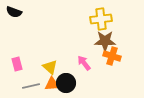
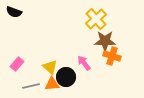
yellow cross: moved 5 px left; rotated 35 degrees counterclockwise
pink rectangle: rotated 56 degrees clockwise
black circle: moved 6 px up
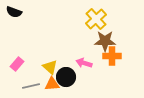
orange cross: rotated 18 degrees counterclockwise
pink arrow: rotated 35 degrees counterclockwise
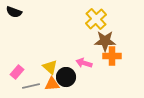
pink rectangle: moved 8 px down
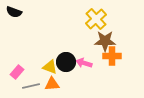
yellow triangle: rotated 21 degrees counterclockwise
black circle: moved 15 px up
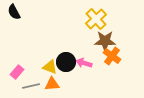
black semicircle: rotated 42 degrees clockwise
orange cross: rotated 36 degrees clockwise
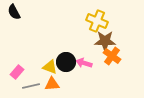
yellow cross: moved 1 px right, 2 px down; rotated 25 degrees counterclockwise
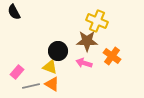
brown star: moved 18 px left
black circle: moved 8 px left, 11 px up
orange triangle: rotated 35 degrees clockwise
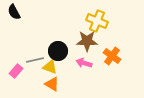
pink rectangle: moved 1 px left, 1 px up
gray line: moved 4 px right, 26 px up
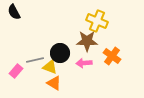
black circle: moved 2 px right, 2 px down
pink arrow: rotated 21 degrees counterclockwise
orange triangle: moved 2 px right, 1 px up
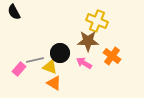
brown star: moved 1 px right
pink arrow: rotated 35 degrees clockwise
pink rectangle: moved 3 px right, 2 px up
